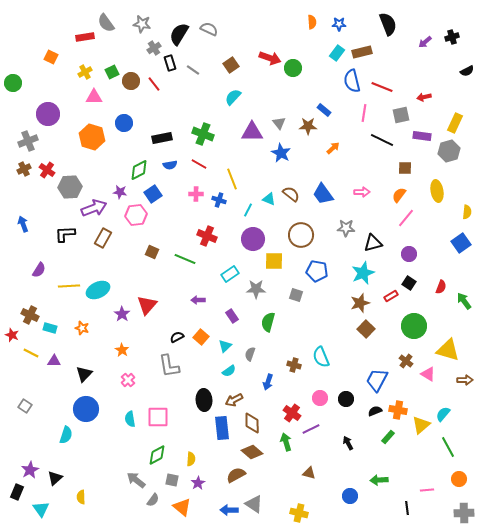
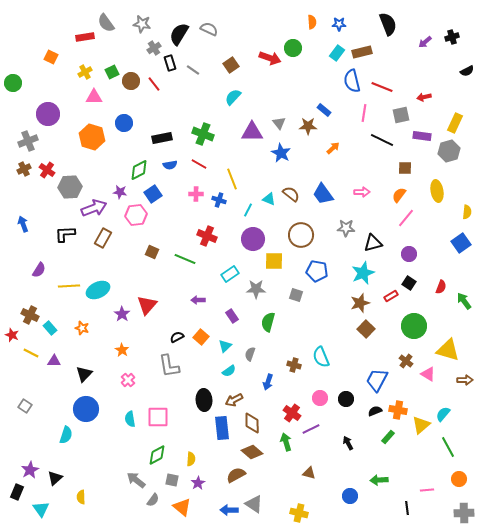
green circle at (293, 68): moved 20 px up
cyan rectangle at (50, 328): rotated 32 degrees clockwise
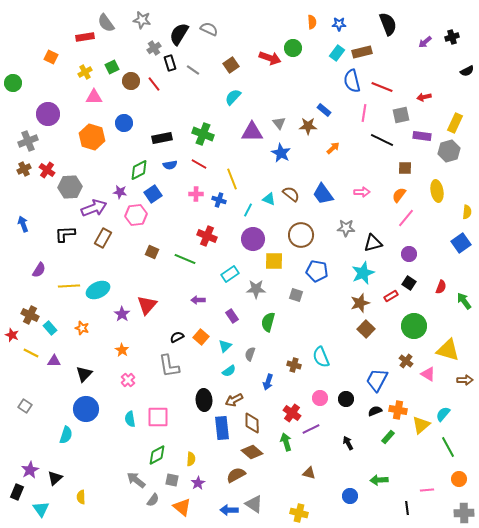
gray star at (142, 24): moved 4 px up
green square at (112, 72): moved 5 px up
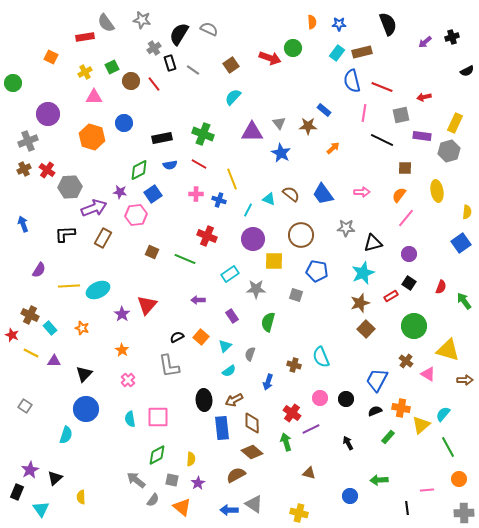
orange cross at (398, 410): moved 3 px right, 2 px up
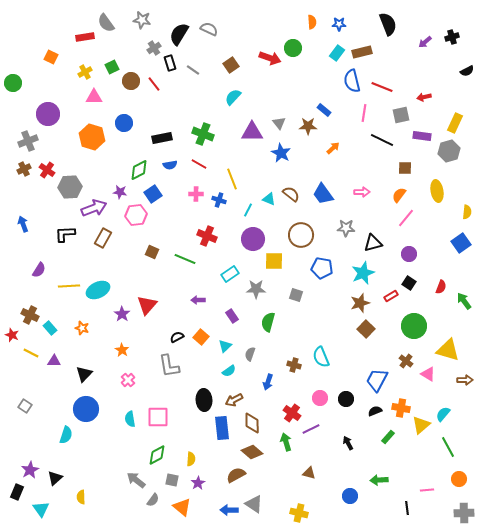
blue pentagon at (317, 271): moved 5 px right, 3 px up
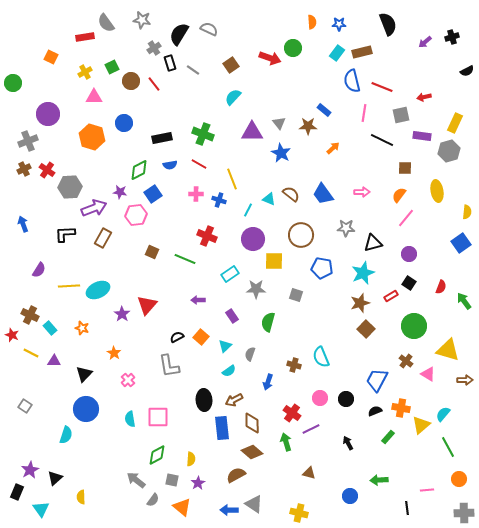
orange star at (122, 350): moved 8 px left, 3 px down
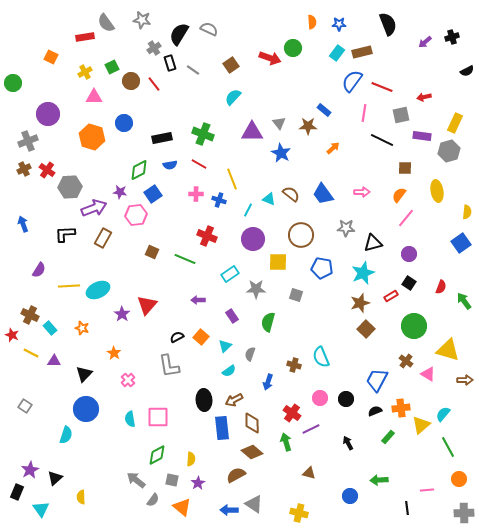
blue semicircle at (352, 81): rotated 50 degrees clockwise
yellow square at (274, 261): moved 4 px right, 1 px down
orange cross at (401, 408): rotated 18 degrees counterclockwise
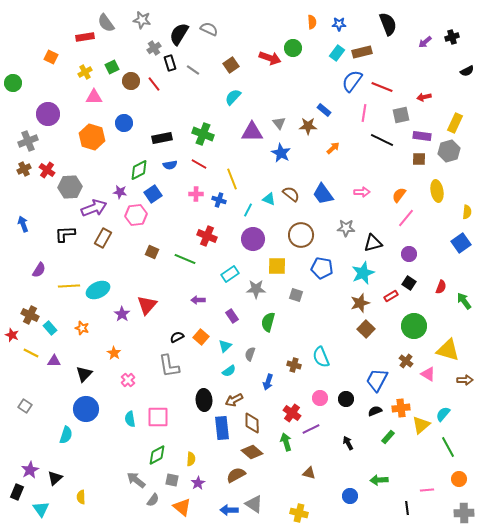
brown square at (405, 168): moved 14 px right, 9 px up
yellow square at (278, 262): moved 1 px left, 4 px down
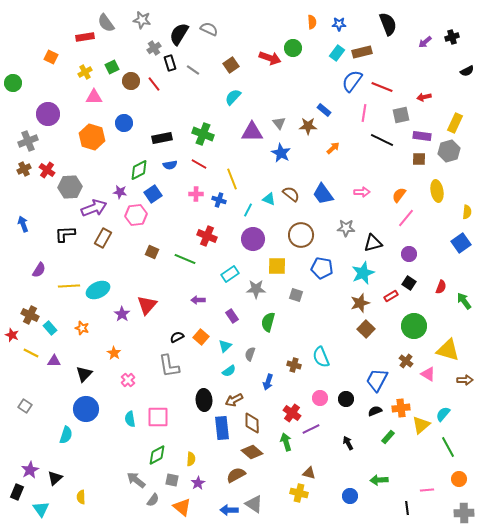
yellow cross at (299, 513): moved 20 px up
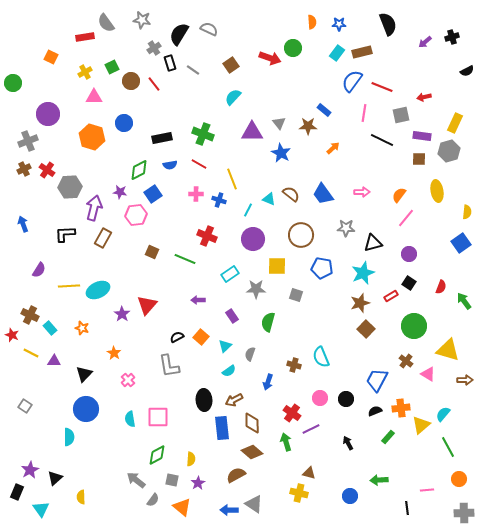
purple arrow at (94, 208): rotated 55 degrees counterclockwise
cyan semicircle at (66, 435): moved 3 px right, 2 px down; rotated 18 degrees counterclockwise
